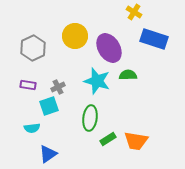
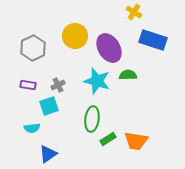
blue rectangle: moved 1 px left, 1 px down
gray cross: moved 2 px up
green ellipse: moved 2 px right, 1 px down
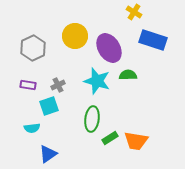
green rectangle: moved 2 px right, 1 px up
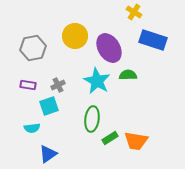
gray hexagon: rotated 15 degrees clockwise
cyan star: rotated 12 degrees clockwise
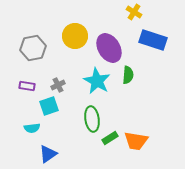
green semicircle: rotated 96 degrees clockwise
purple rectangle: moved 1 px left, 1 px down
green ellipse: rotated 15 degrees counterclockwise
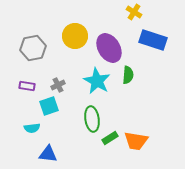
blue triangle: rotated 42 degrees clockwise
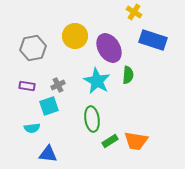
green rectangle: moved 3 px down
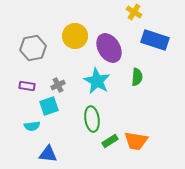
blue rectangle: moved 2 px right
green semicircle: moved 9 px right, 2 px down
cyan semicircle: moved 2 px up
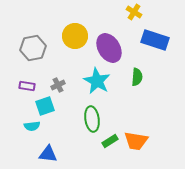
cyan square: moved 4 px left
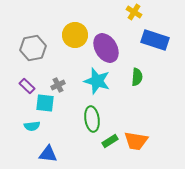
yellow circle: moved 1 px up
purple ellipse: moved 3 px left
cyan star: rotated 12 degrees counterclockwise
purple rectangle: rotated 35 degrees clockwise
cyan square: moved 3 px up; rotated 24 degrees clockwise
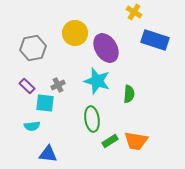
yellow circle: moved 2 px up
green semicircle: moved 8 px left, 17 px down
